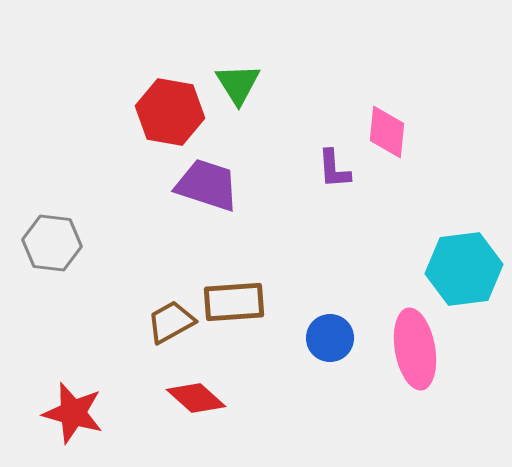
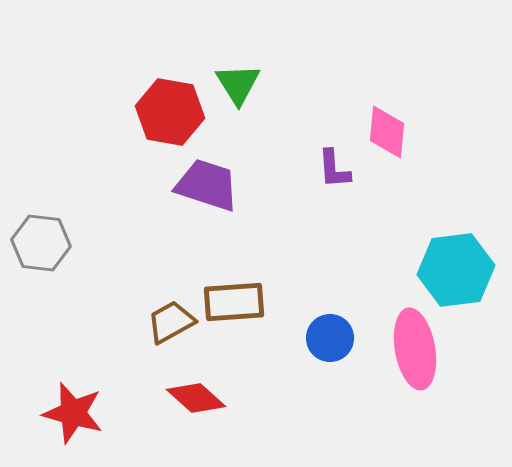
gray hexagon: moved 11 px left
cyan hexagon: moved 8 px left, 1 px down
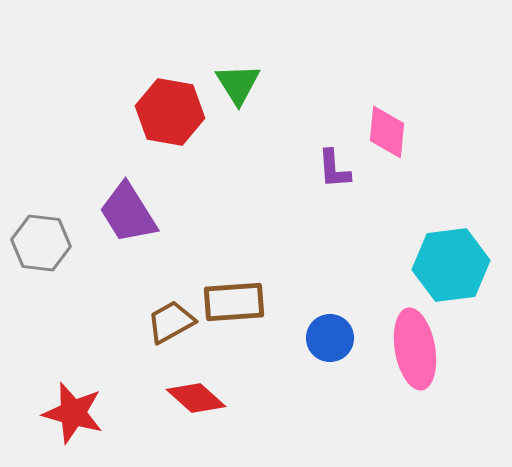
purple trapezoid: moved 79 px left, 28 px down; rotated 140 degrees counterclockwise
cyan hexagon: moved 5 px left, 5 px up
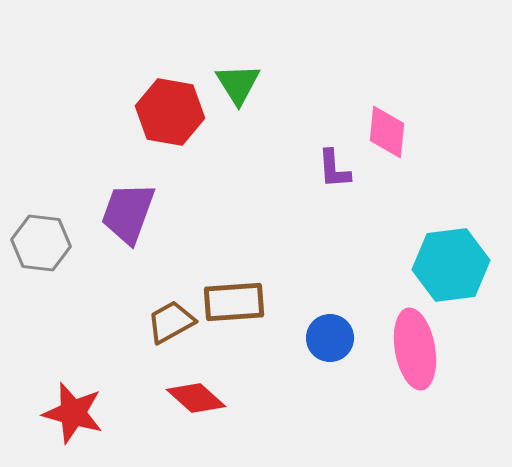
purple trapezoid: rotated 52 degrees clockwise
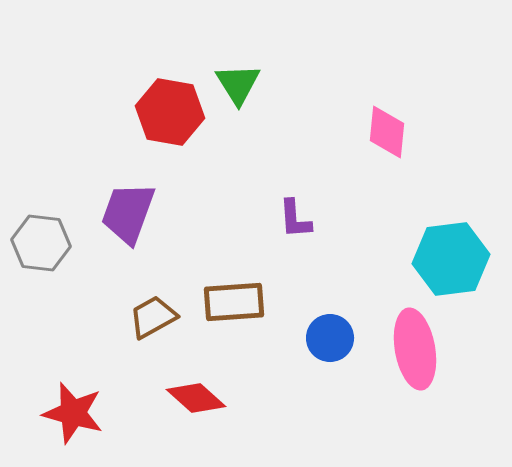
purple L-shape: moved 39 px left, 50 px down
cyan hexagon: moved 6 px up
brown trapezoid: moved 18 px left, 5 px up
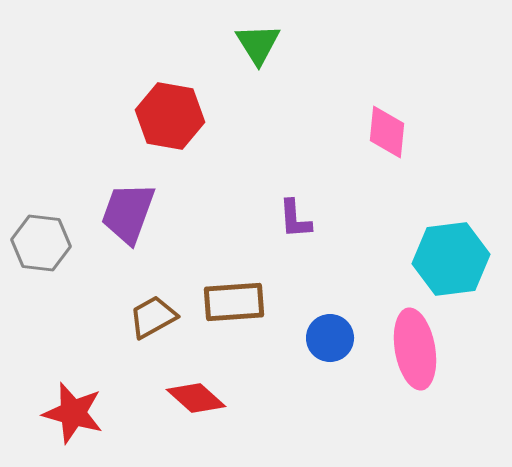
green triangle: moved 20 px right, 40 px up
red hexagon: moved 4 px down
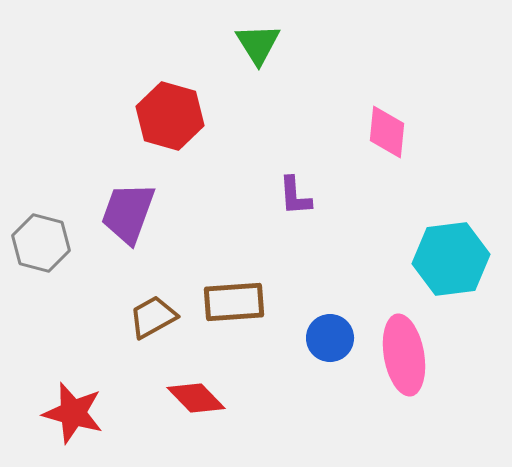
red hexagon: rotated 6 degrees clockwise
purple L-shape: moved 23 px up
gray hexagon: rotated 8 degrees clockwise
pink ellipse: moved 11 px left, 6 px down
red diamond: rotated 4 degrees clockwise
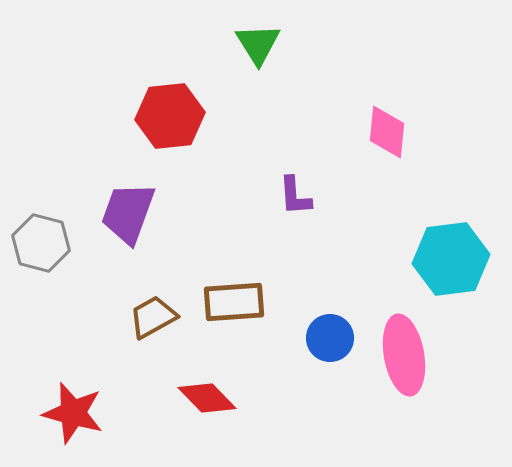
red hexagon: rotated 22 degrees counterclockwise
red diamond: moved 11 px right
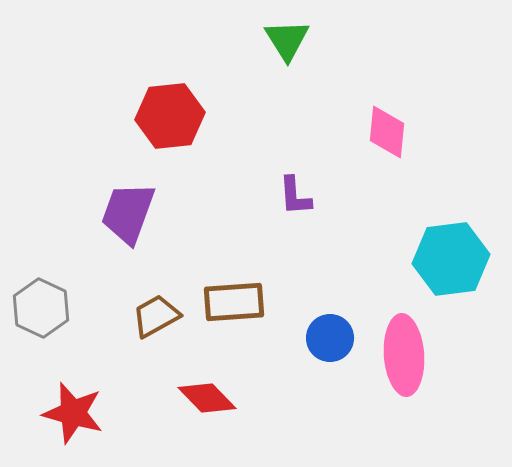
green triangle: moved 29 px right, 4 px up
gray hexagon: moved 65 px down; rotated 10 degrees clockwise
brown trapezoid: moved 3 px right, 1 px up
pink ellipse: rotated 6 degrees clockwise
